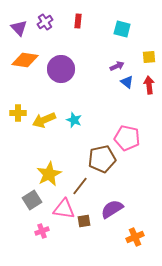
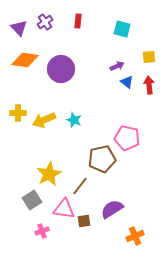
orange cross: moved 1 px up
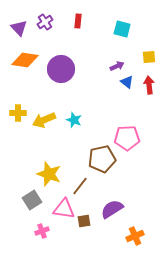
pink pentagon: rotated 15 degrees counterclockwise
yellow star: rotated 25 degrees counterclockwise
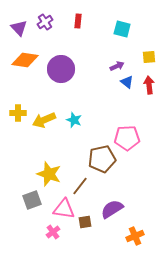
gray square: rotated 12 degrees clockwise
brown square: moved 1 px right, 1 px down
pink cross: moved 11 px right, 1 px down; rotated 16 degrees counterclockwise
